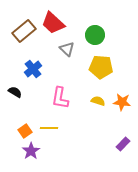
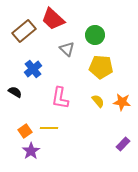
red trapezoid: moved 4 px up
yellow semicircle: rotated 32 degrees clockwise
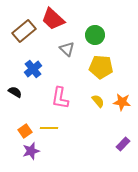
purple star: rotated 18 degrees clockwise
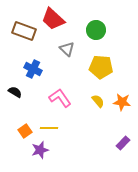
brown rectangle: rotated 60 degrees clockwise
green circle: moved 1 px right, 5 px up
blue cross: rotated 24 degrees counterclockwise
pink L-shape: rotated 135 degrees clockwise
purple rectangle: moved 1 px up
purple star: moved 9 px right, 1 px up
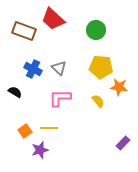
gray triangle: moved 8 px left, 19 px down
pink L-shape: rotated 55 degrees counterclockwise
orange star: moved 3 px left, 15 px up
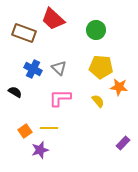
brown rectangle: moved 2 px down
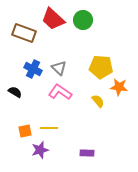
green circle: moved 13 px left, 10 px up
pink L-shape: moved 6 px up; rotated 35 degrees clockwise
orange square: rotated 24 degrees clockwise
purple rectangle: moved 36 px left, 10 px down; rotated 48 degrees clockwise
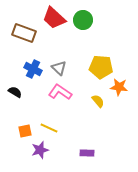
red trapezoid: moved 1 px right, 1 px up
yellow line: rotated 24 degrees clockwise
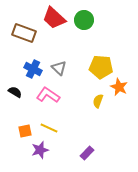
green circle: moved 1 px right
orange star: rotated 18 degrees clockwise
pink L-shape: moved 12 px left, 3 px down
yellow semicircle: rotated 120 degrees counterclockwise
purple rectangle: rotated 48 degrees counterclockwise
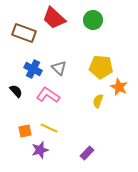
green circle: moved 9 px right
black semicircle: moved 1 px right, 1 px up; rotated 16 degrees clockwise
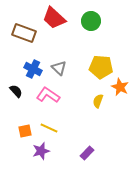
green circle: moved 2 px left, 1 px down
orange star: moved 1 px right
purple star: moved 1 px right, 1 px down
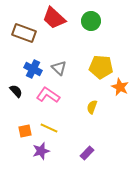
yellow semicircle: moved 6 px left, 6 px down
